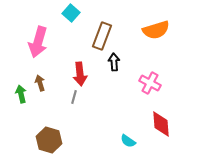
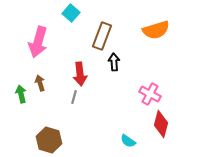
pink cross: moved 11 px down
red diamond: rotated 20 degrees clockwise
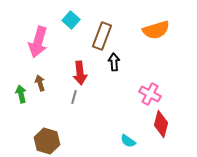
cyan square: moved 7 px down
red arrow: moved 1 px up
brown hexagon: moved 2 px left, 1 px down
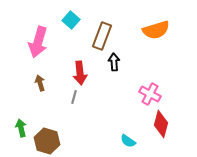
green arrow: moved 34 px down
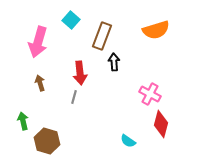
green arrow: moved 2 px right, 7 px up
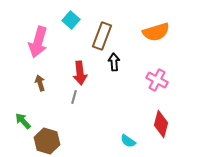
orange semicircle: moved 2 px down
pink cross: moved 7 px right, 14 px up
green arrow: rotated 30 degrees counterclockwise
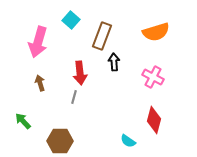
pink cross: moved 4 px left, 3 px up
red diamond: moved 7 px left, 4 px up
brown hexagon: moved 13 px right; rotated 15 degrees counterclockwise
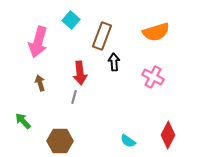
red diamond: moved 14 px right, 15 px down; rotated 12 degrees clockwise
